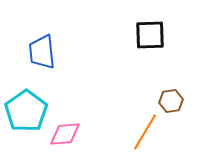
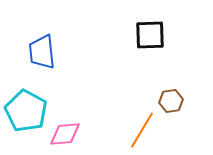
cyan pentagon: rotated 9 degrees counterclockwise
orange line: moved 3 px left, 2 px up
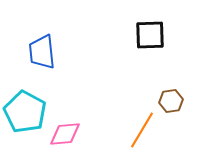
cyan pentagon: moved 1 px left, 1 px down
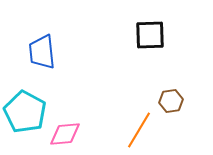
orange line: moved 3 px left
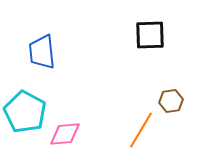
orange line: moved 2 px right
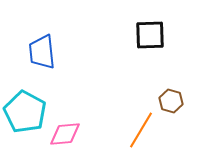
brown hexagon: rotated 25 degrees clockwise
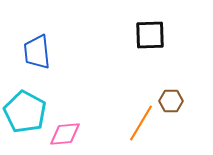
blue trapezoid: moved 5 px left
brown hexagon: rotated 15 degrees counterclockwise
orange line: moved 7 px up
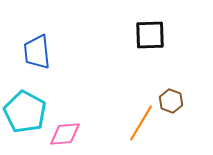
brown hexagon: rotated 20 degrees clockwise
